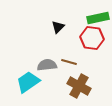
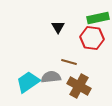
black triangle: rotated 16 degrees counterclockwise
gray semicircle: moved 4 px right, 12 px down
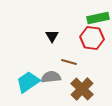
black triangle: moved 6 px left, 9 px down
brown cross: moved 3 px right, 3 px down; rotated 15 degrees clockwise
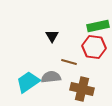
green rectangle: moved 8 px down
red hexagon: moved 2 px right, 9 px down
brown cross: rotated 30 degrees counterclockwise
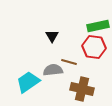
gray semicircle: moved 2 px right, 7 px up
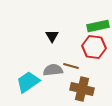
brown line: moved 2 px right, 4 px down
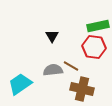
brown line: rotated 14 degrees clockwise
cyan trapezoid: moved 8 px left, 2 px down
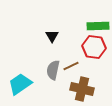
green rectangle: rotated 10 degrees clockwise
brown line: rotated 56 degrees counterclockwise
gray semicircle: rotated 72 degrees counterclockwise
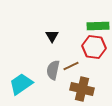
cyan trapezoid: moved 1 px right
